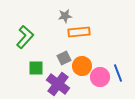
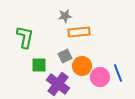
green L-shape: rotated 30 degrees counterclockwise
gray square: moved 1 px right, 2 px up
green square: moved 3 px right, 3 px up
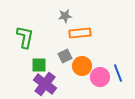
orange rectangle: moved 1 px right, 1 px down
purple cross: moved 13 px left
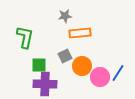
blue line: rotated 54 degrees clockwise
purple cross: rotated 35 degrees counterclockwise
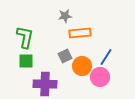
green square: moved 13 px left, 4 px up
blue line: moved 12 px left, 16 px up
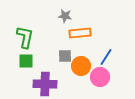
gray star: rotated 16 degrees clockwise
gray square: rotated 24 degrees clockwise
orange circle: moved 1 px left
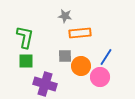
purple cross: rotated 15 degrees clockwise
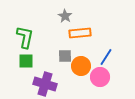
gray star: rotated 24 degrees clockwise
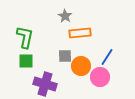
blue line: moved 1 px right
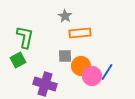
blue line: moved 15 px down
green square: moved 8 px left, 1 px up; rotated 28 degrees counterclockwise
pink circle: moved 8 px left, 1 px up
